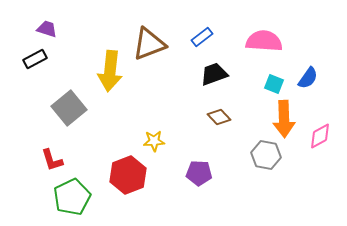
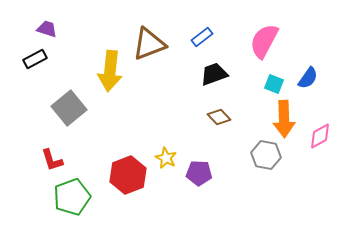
pink semicircle: rotated 66 degrees counterclockwise
yellow star: moved 12 px right, 17 px down; rotated 30 degrees clockwise
green pentagon: rotated 6 degrees clockwise
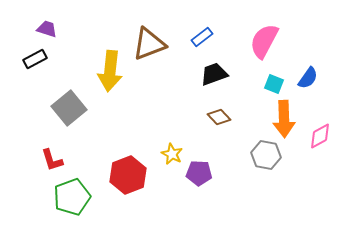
yellow star: moved 6 px right, 4 px up
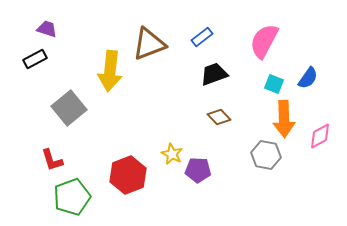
purple pentagon: moved 1 px left, 3 px up
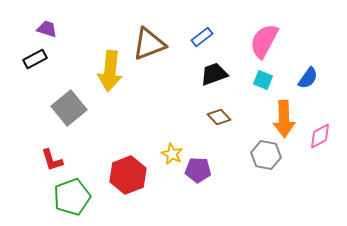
cyan square: moved 11 px left, 4 px up
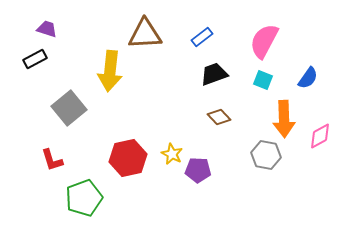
brown triangle: moved 4 px left, 10 px up; rotated 18 degrees clockwise
red hexagon: moved 17 px up; rotated 9 degrees clockwise
green pentagon: moved 12 px right, 1 px down
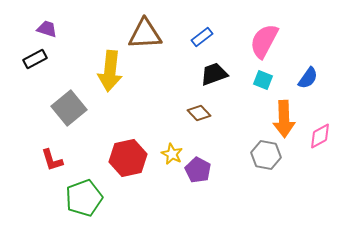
brown diamond: moved 20 px left, 4 px up
purple pentagon: rotated 25 degrees clockwise
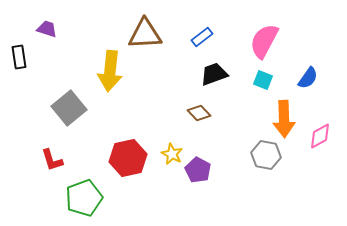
black rectangle: moved 16 px left, 2 px up; rotated 70 degrees counterclockwise
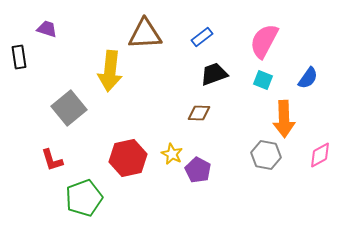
brown diamond: rotated 45 degrees counterclockwise
pink diamond: moved 19 px down
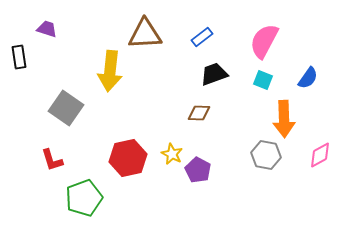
gray square: moved 3 px left; rotated 16 degrees counterclockwise
